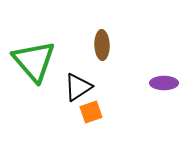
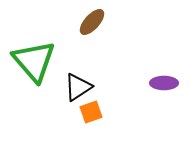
brown ellipse: moved 10 px left, 23 px up; rotated 44 degrees clockwise
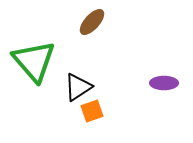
orange square: moved 1 px right, 1 px up
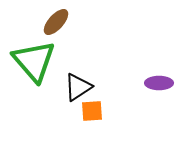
brown ellipse: moved 36 px left
purple ellipse: moved 5 px left
orange square: rotated 15 degrees clockwise
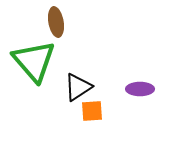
brown ellipse: rotated 52 degrees counterclockwise
purple ellipse: moved 19 px left, 6 px down
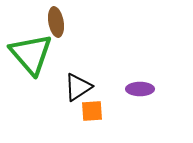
green triangle: moved 3 px left, 7 px up
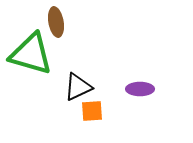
green triangle: rotated 33 degrees counterclockwise
black triangle: rotated 8 degrees clockwise
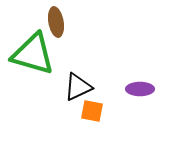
green triangle: moved 2 px right
orange square: rotated 15 degrees clockwise
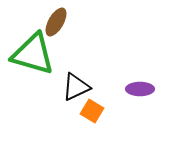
brown ellipse: rotated 40 degrees clockwise
black triangle: moved 2 px left
orange square: rotated 20 degrees clockwise
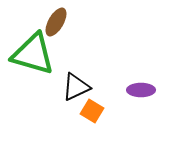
purple ellipse: moved 1 px right, 1 px down
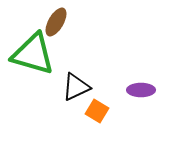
orange square: moved 5 px right
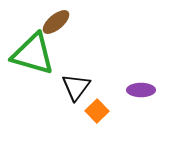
brown ellipse: rotated 20 degrees clockwise
black triangle: rotated 28 degrees counterclockwise
orange square: rotated 15 degrees clockwise
